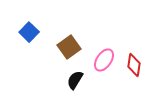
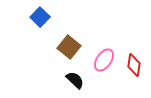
blue square: moved 11 px right, 15 px up
brown square: rotated 15 degrees counterclockwise
black semicircle: rotated 102 degrees clockwise
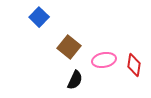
blue square: moved 1 px left
pink ellipse: rotated 45 degrees clockwise
black semicircle: rotated 72 degrees clockwise
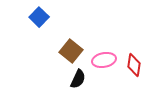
brown square: moved 2 px right, 4 px down
black semicircle: moved 3 px right, 1 px up
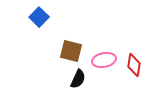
brown square: rotated 25 degrees counterclockwise
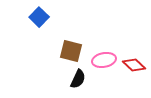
red diamond: rotated 55 degrees counterclockwise
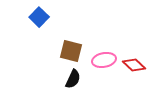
black semicircle: moved 5 px left
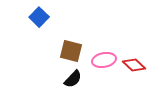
black semicircle: rotated 18 degrees clockwise
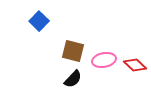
blue square: moved 4 px down
brown square: moved 2 px right
red diamond: moved 1 px right
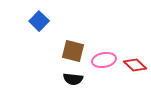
black semicircle: rotated 54 degrees clockwise
